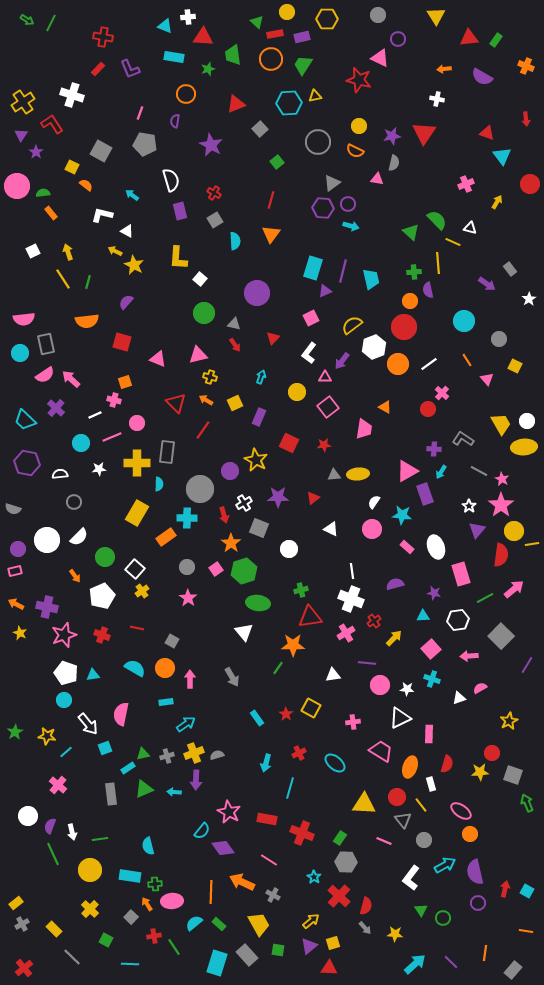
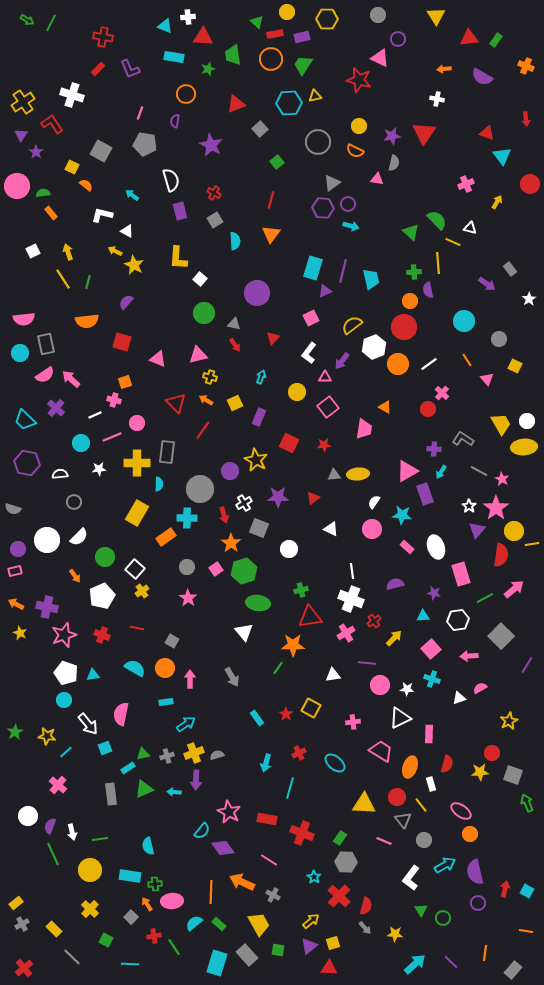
pink star at (501, 505): moved 5 px left, 3 px down
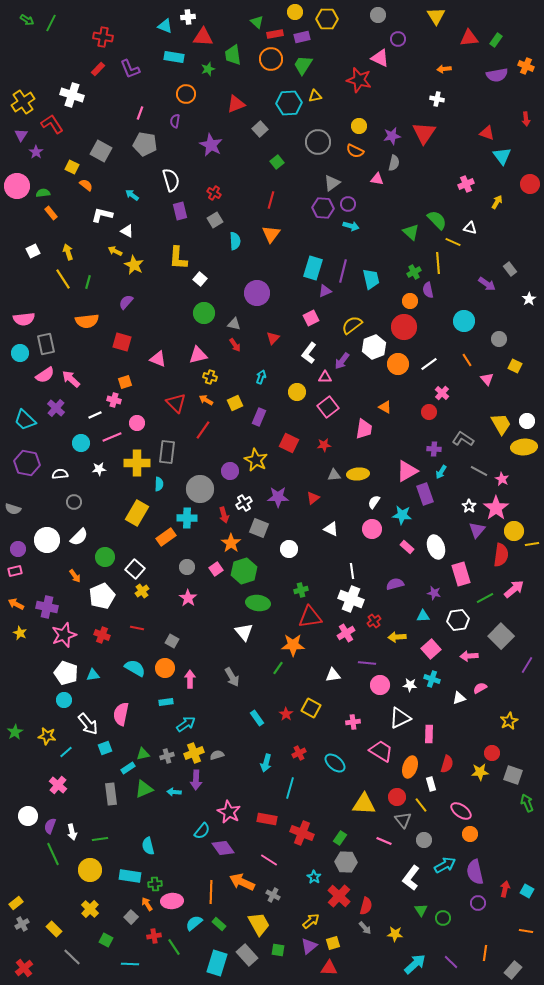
yellow circle at (287, 12): moved 8 px right
purple semicircle at (482, 77): moved 15 px right, 2 px up; rotated 40 degrees counterclockwise
green cross at (414, 272): rotated 24 degrees counterclockwise
red circle at (428, 409): moved 1 px right, 3 px down
yellow arrow at (394, 638): moved 3 px right, 1 px up; rotated 138 degrees counterclockwise
white star at (407, 689): moved 3 px right, 4 px up
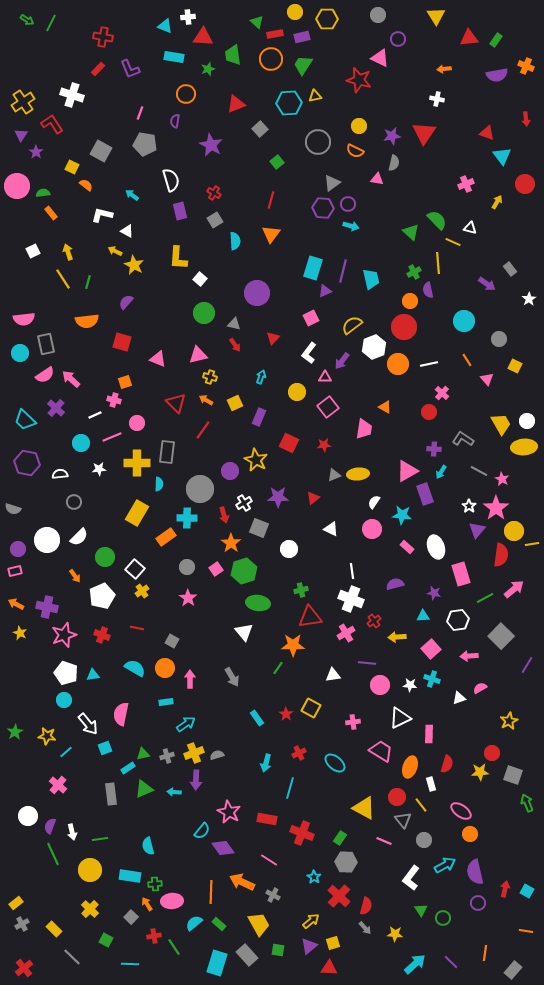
red circle at (530, 184): moved 5 px left
white line at (429, 364): rotated 24 degrees clockwise
gray triangle at (334, 475): rotated 16 degrees counterclockwise
yellow triangle at (364, 804): moved 4 px down; rotated 25 degrees clockwise
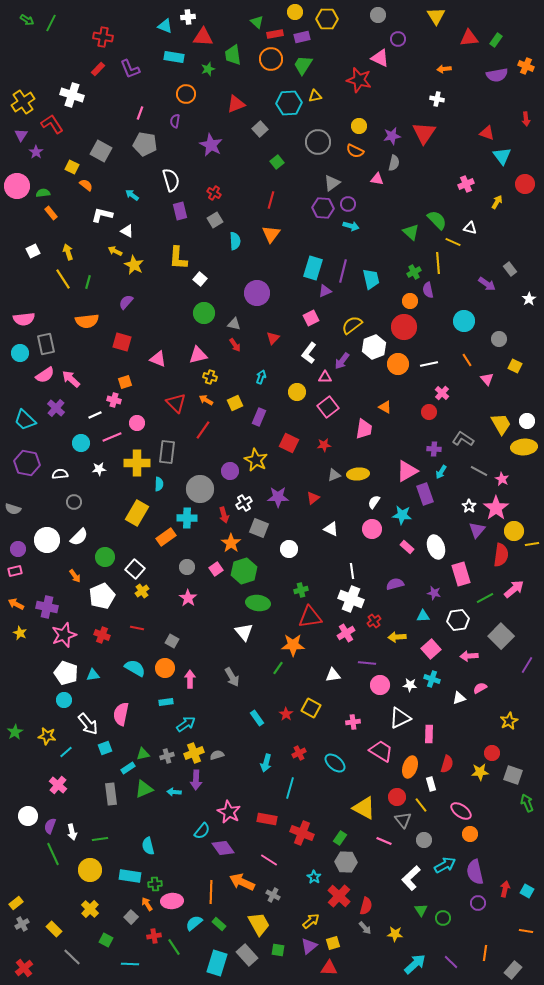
white L-shape at (411, 878): rotated 10 degrees clockwise
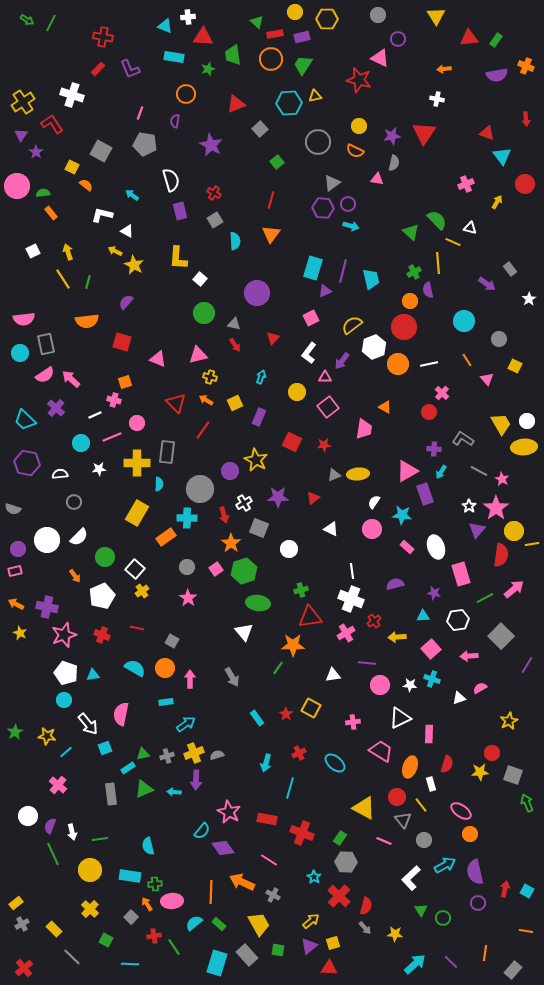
red square at (289, 443): moved 3 px right, 1 px up
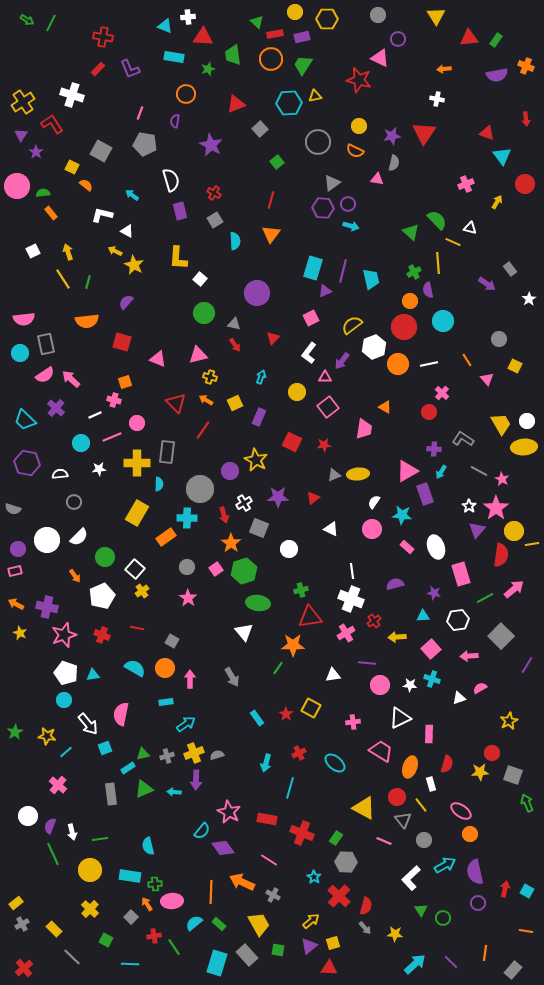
cyan circle at (464, 321): moved 21 px left
green rectangle at (340, 838): moved 4 px left
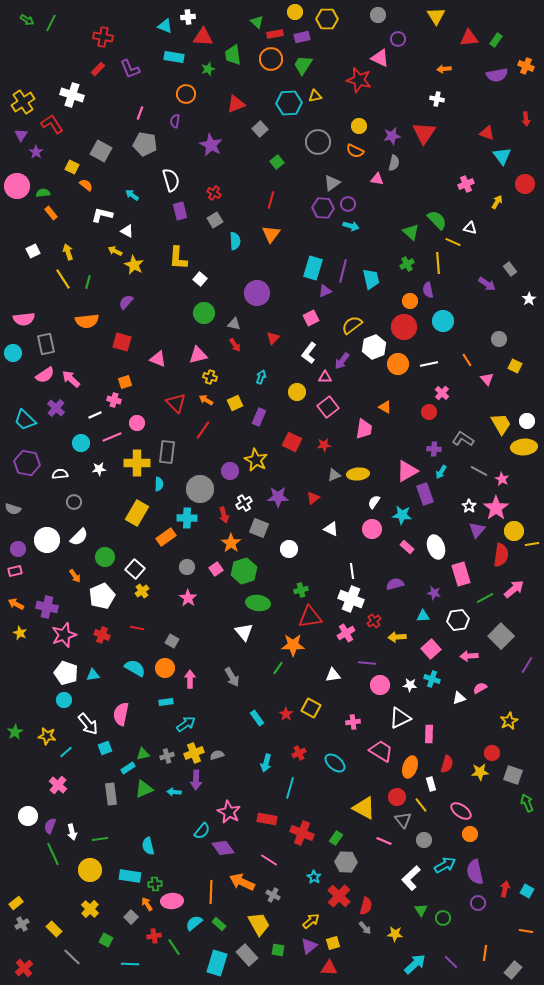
green cross at (414, 272): moved 7 px left, 8 px up
cyan circle at (20, 353): moved 7 px left
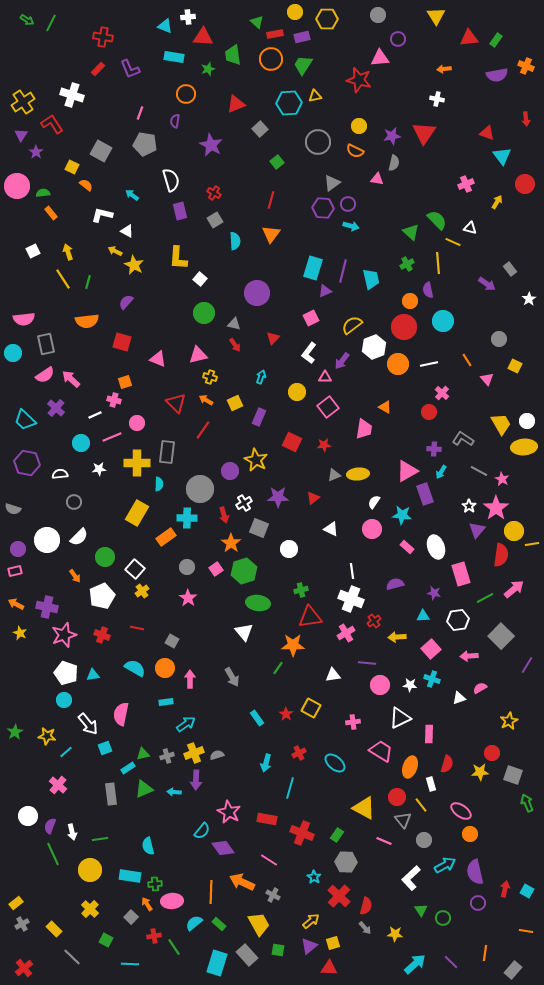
pink triangle at (380, 58): rotated 30 degrees counterclockwise
green rectangle at (336, 838): moved 1 px right, 3 px up
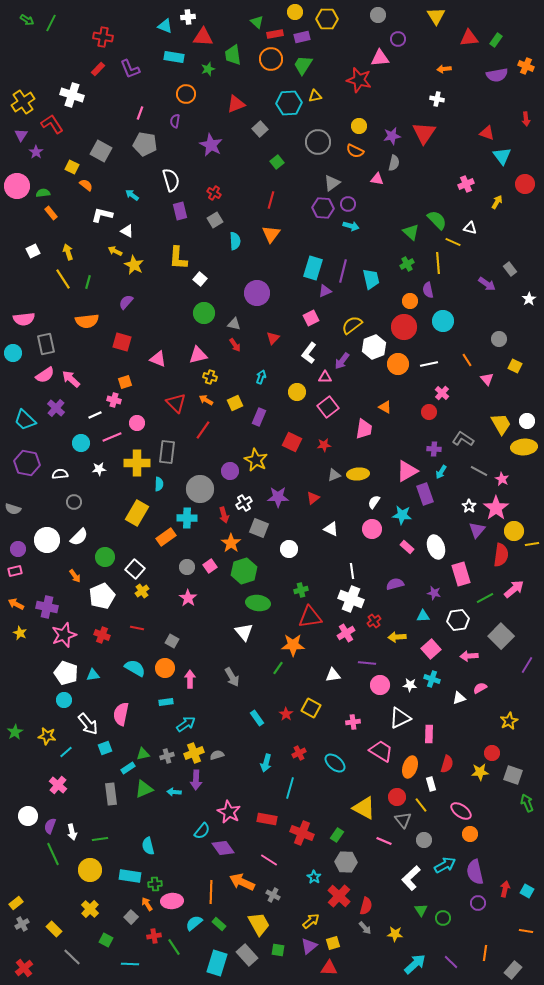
pink square at (216, 569): moved 6 px left, 3 px up
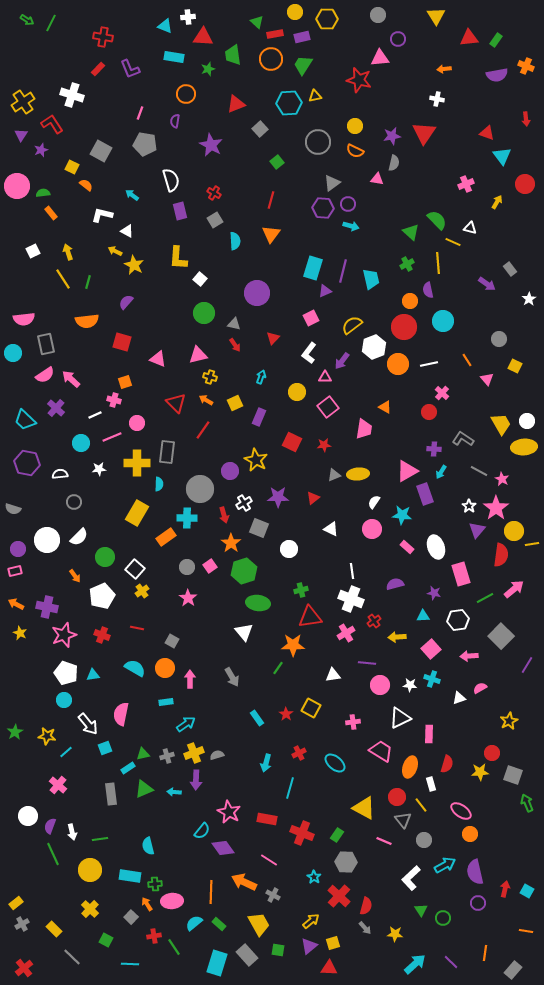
yellow circle at (359, 126): moved 4 px left
purple star at (36, 152): moved 5 px right, 2 px up; rotated 16 degrees clockwise
orange arrow at (242, 882): moved 2 px right
